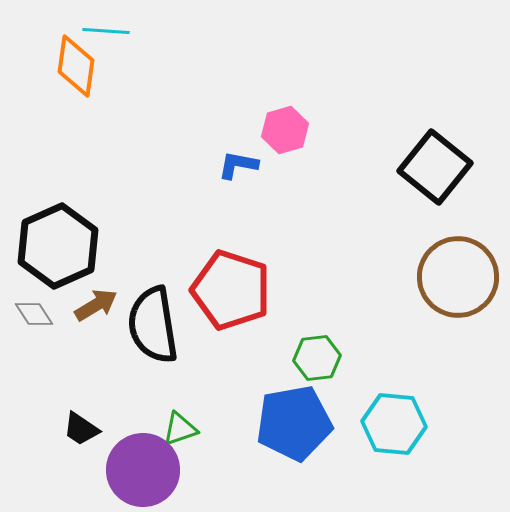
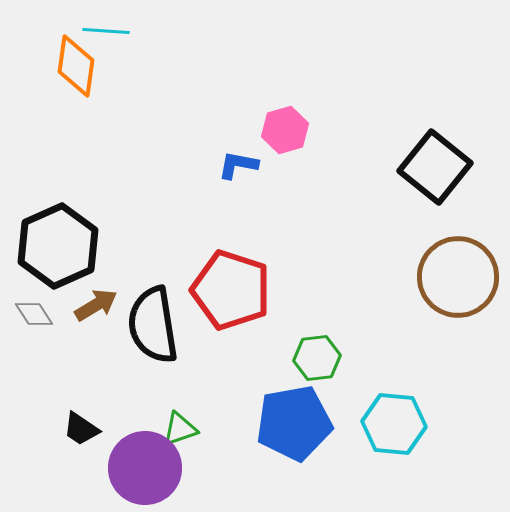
purple circle: moved 2 px right, 2 px up
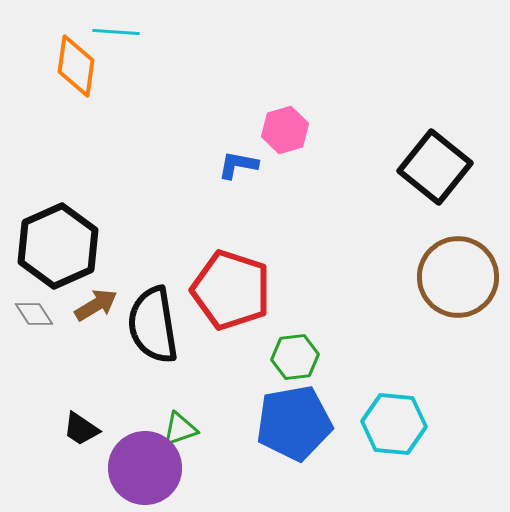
cyan line: moved 10 px right, 1 px down
green hexagon: moved 22 px left, 1 px up
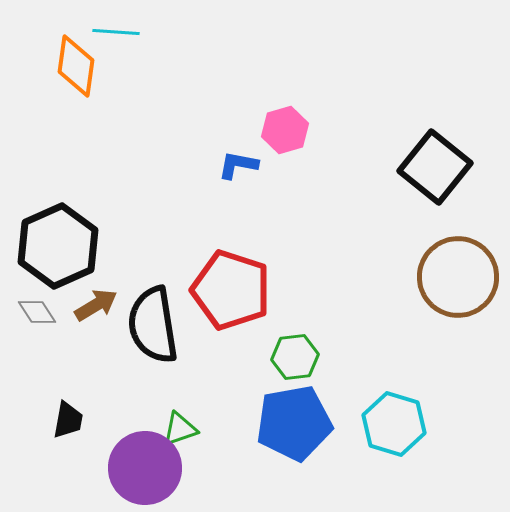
gray diamond: moved 3 px right, 2 px up
cyan hexagon: rotated 12 degrees clockwise
black trapezoid: moved 13 px left, 9 px up; rotated 114 degrees counterclockwise
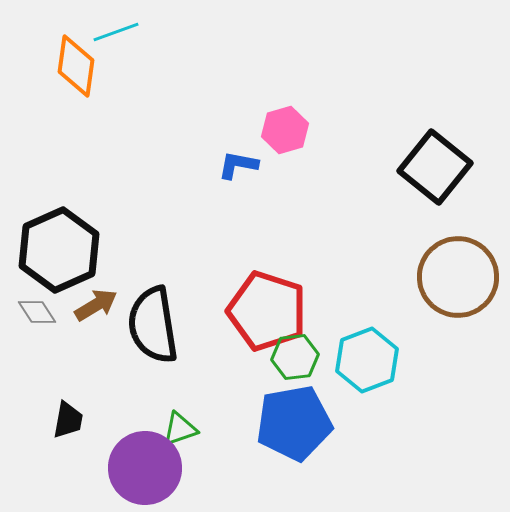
cyan line: rotated 24 degrees counterclockwise
black hexagon: moved 1 px right, 4 px down
red pentagon: moved 36 px right, 21 px down
cyan hexagon: moved 27 px left, 64 px up; rotated 22 degrees clockwise
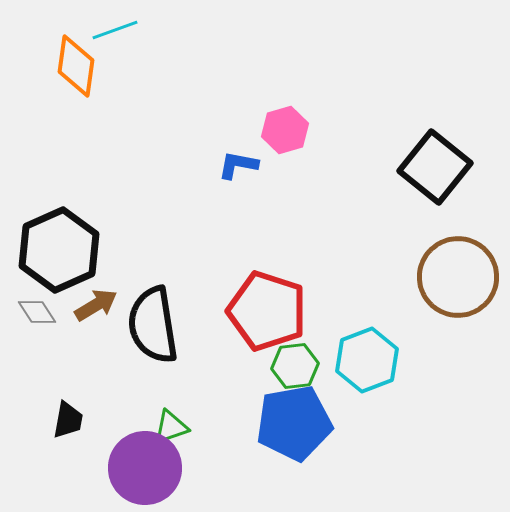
cyan line: moved 1 px left, 2 px up
green hexagon: moved 9 px down
green triangle: moved 9 px left, 2 px up
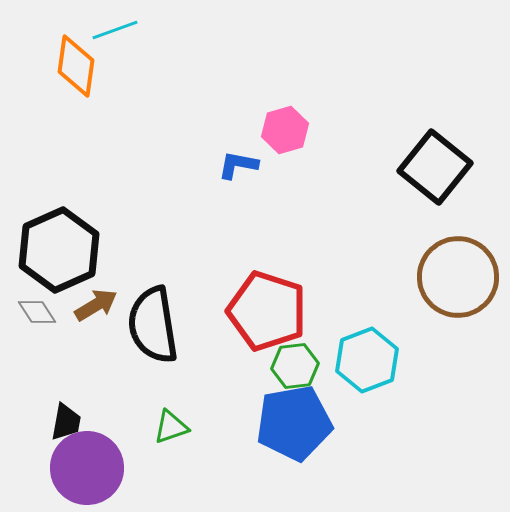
black trapezoid: moved 2 px left, 2 px down
purple circle: moved 58 px left
